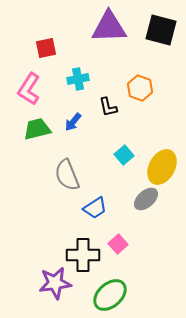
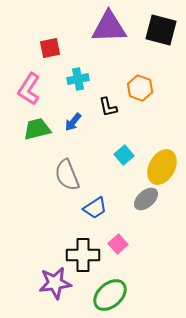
red square: moved 4 px right
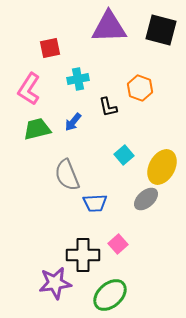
blue trapezoid: moved 5 px up; rotated 30 degrees clockwise
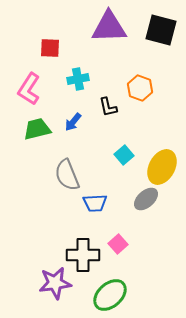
red square: rotated 15 degrees clockwise
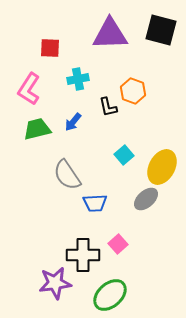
purple triangle: moved 1 px right, 7 px down
orange hexagon: moved 7 px left, 3 px down
gray semicircle: rotated 12 degrees counterclockwise
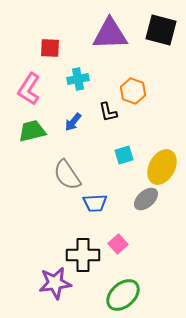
black L-shape: moved 5 px down
green trapezoid: moved 5 px left, 2 px down
cyan square: rotated 24 degrees clockwise
green ellipse: moved 13 px right
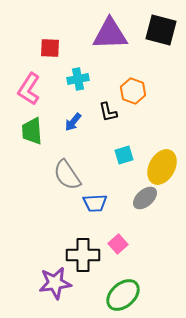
green trapezoid: rotated 80 degrees counterclockwise
gray ellipse: moved 1 px left, 1 px up
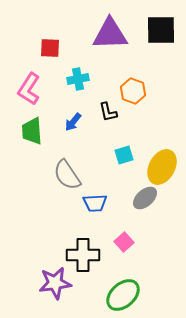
black square: rotated 16 degrees counterclockwise
pink square: moved 6 px right, 2 px up
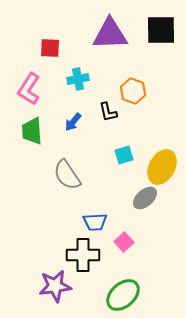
blue trapezoid: moved 19 px down
purple star: moved 3 px down
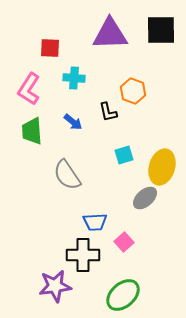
cyan cross: moved 4 px left, 1 px up; rotated 15 degrees clockwise
blue arrow: rotated 90 degrees counterclockwise
yellow ellipse: rotated 12 degrees counterclockwise
